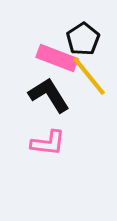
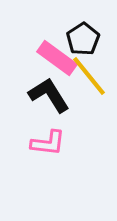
pink rectangle: rotated 15 degrees clockwise
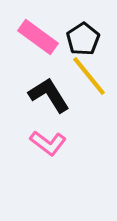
pink rectangle: moved 19 px left, 21 px up
pink L-shape: rotated 30 degrees clockwise
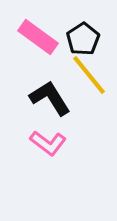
yellow line: moved 1 px up
black L-shape: moved 1 px right, 3 px down
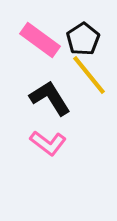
pink rectangle: moved 2 px right, 3 px down
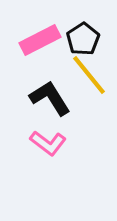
pink rectangle: rotated 63 degrees counterclockwise
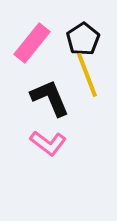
pink rectangle: moved 8 px left, 3 px down; rotated 24 degrees counterclockwise
yellow line: moved 2 px left; rotated 18 degrees clockwise
black L-shape: rotated 9 degrees clockwise
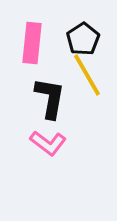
pink rectangle: rotated 33 degrees counterclockwise
yellow line: rotated 9 degrees counterclockwise
black L-shape: rotated 33 degrees clockwise
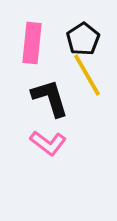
black L-shape: rotated 27 degrees counterclockwise
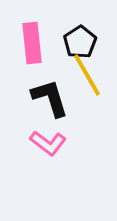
black pentagon: moved 3 px left, 3 px down
pink rectangle: rotated 12 degrees counterclockwise
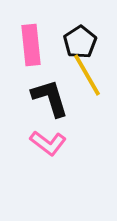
pink rectangle: moved 1 px left, 2 px down
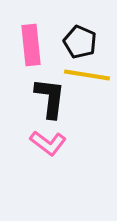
black pentagon: rotated 16 degrees counterclockwise
yellow line: rotated 51 degrees counterclockwise
black L-shape: rotated 24 degrees clockwise
